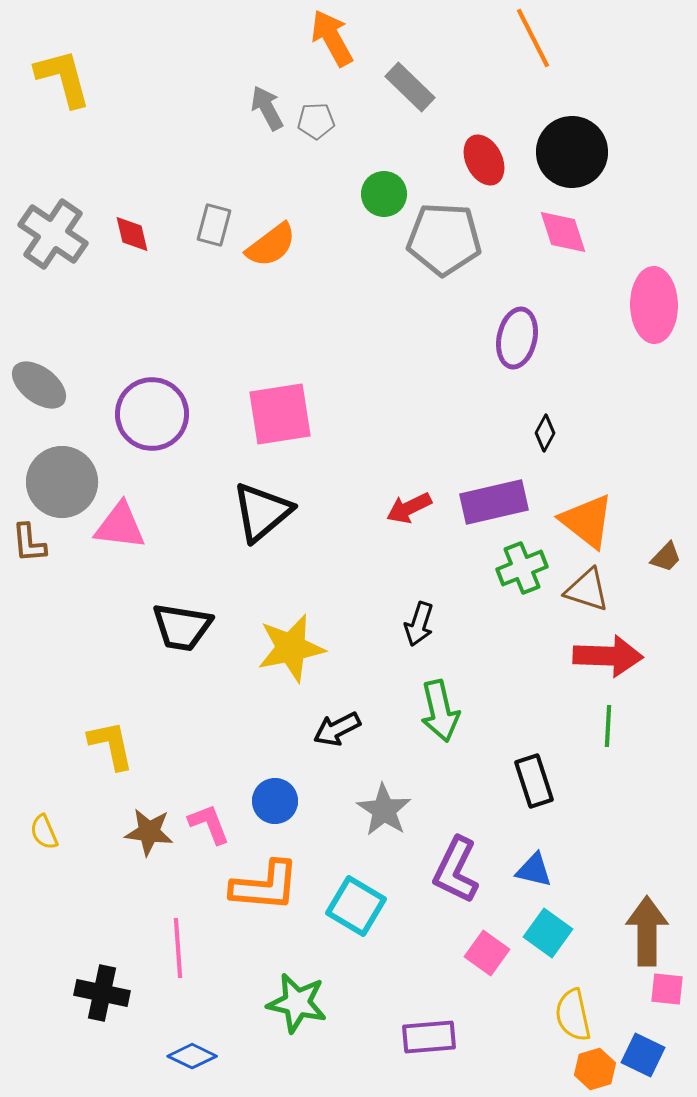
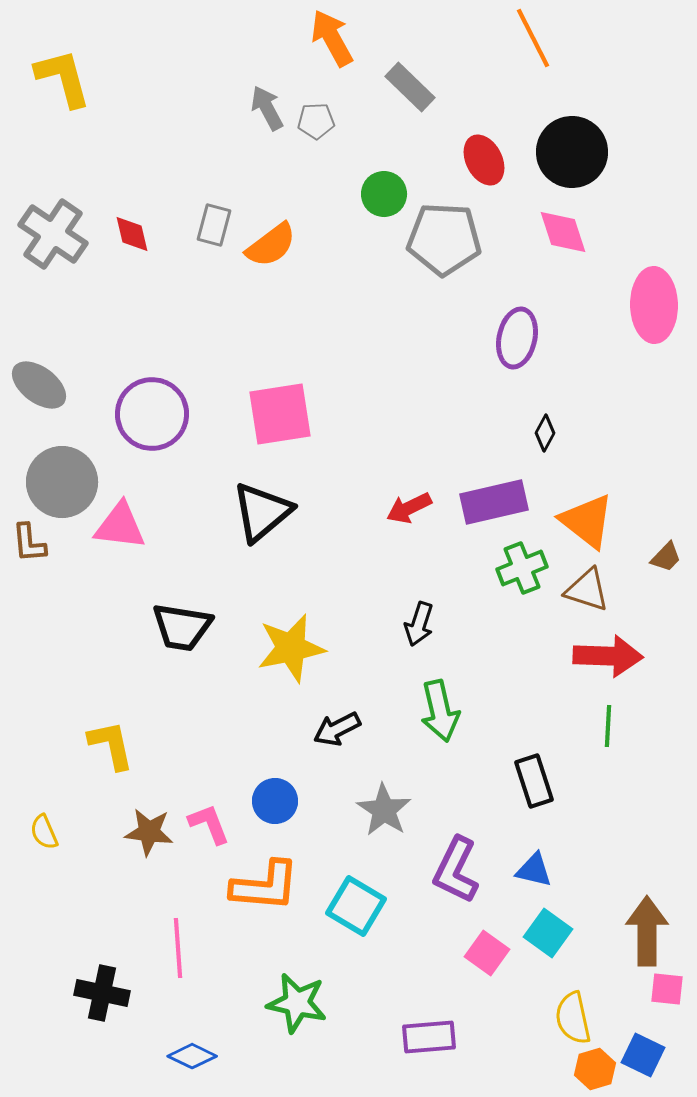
yellow semicircle at (573, 1015): moved 3 px down
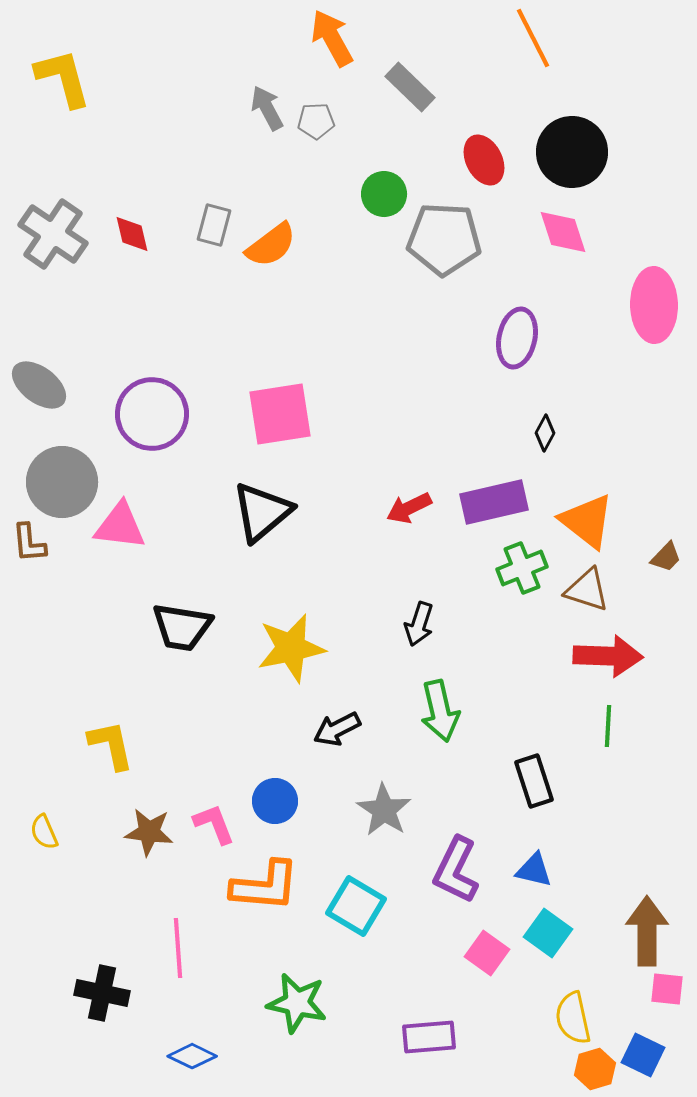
pink L-shape at (209, 824): moved 5 px right
